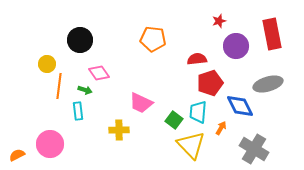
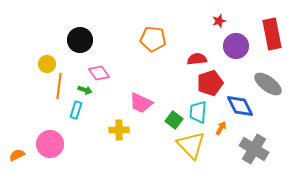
gray ellipse: rotated 52 degrees clockwise
cyan rectangle: moved 2 px left, 1 px up; rotated 24 degrees clockwise
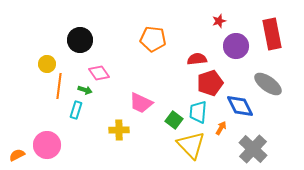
pink circle: moved 3 px left, 1 px down
gray cross: moved 1 px left; rotated 12 degrees clockwise
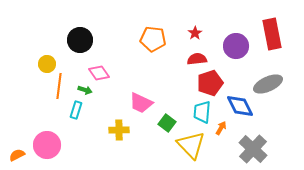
red star: moved 24 px left, 12 px down; rotated 16 degrees counterclockwise
gray ellipse: rotated 60 degrees counterclockwise
cyan trapezoid: moved 4 px right
green square: moved 7 px left, 3 px down
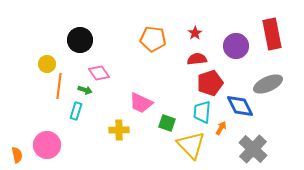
cyan rectangle: moved 1 px down
green square: rotated 18 degrees counterclockwise
orange semicircle: rotated 105 degrees clockwise
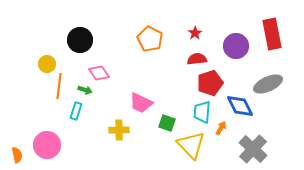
orange pentagon: moved 3 px left; rotated 20 degrees clockwise
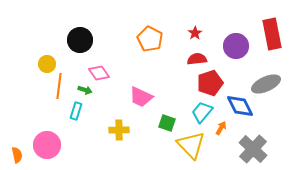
gray ellipse: moved 2 px left
pink trapezoid: moved 6 px up
cyan trapezoid: rotated 35 degrees clockwise
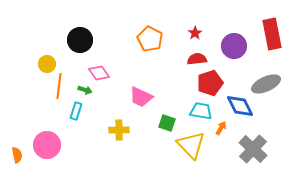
purple circle: moved 2 px left
cyan trapezoid: moved 1 px left, 1 px up; rotated 60 degrees clockwise
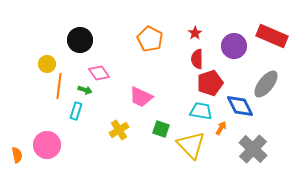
red rectangle: moved 2 px down; rotated 56 degrees counterclockwise
red semicircle: rotated 84 degrees counterclockwise
gray ellipse: rotated 28 degrees counterclockwise
green square: moved 6 px left, 6 px down
yellow cross: rotated 30 degrees counterclockwise
